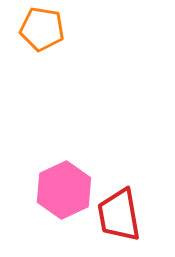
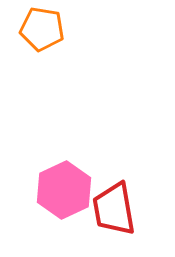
red trapezoid: moved 5 px left, 6 px up
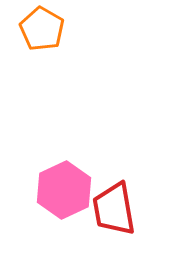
orange pentagon: rotated 21 degrees clockwise
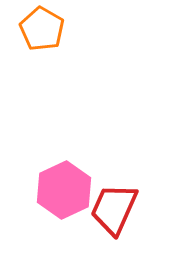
red trapezoid: rotated 34 degrees clockwise
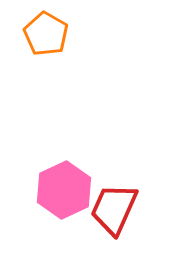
orange pentagon: moved 4 px right, 5 px down
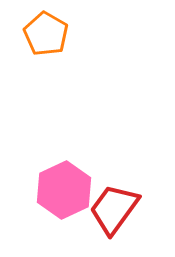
red trapezoid: rotated 12 degrees clockwise
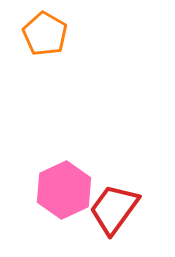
orange pentagon: moved 1 px left
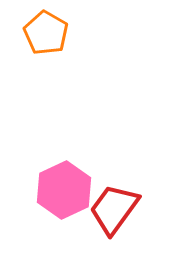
orange pentagon: moved 1 px right, 1 px up
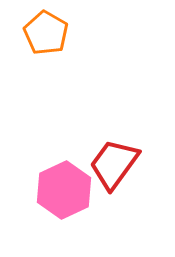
red trapezoid: moved 45 px up
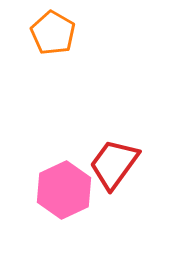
orange pentagon: moved 7 px right
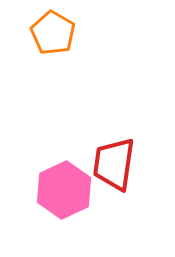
red trapezoid: rotated 28 degrees counterclockwise
